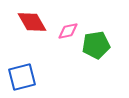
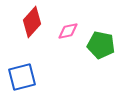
red diamond: rotated 72 degrees clockwise
green pentagon: moved 5 px right; rotated 20 degrees clockwise
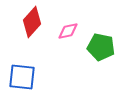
green pentagon: moved 2 px down
blue square: rotated 20 degrees clockwise
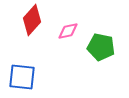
red diamond: moved 2 px up
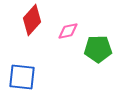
green pentagon: moved 3 px left, 2 px down; rotated 12 degrees counterclockwise
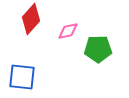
red diamond: moved 1 px left, 1 px up
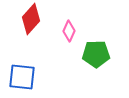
pink diamond: moved 1 px right; rotated 55 degrees counterclockwise
green pentagon: moved 2 px left, 5 px down
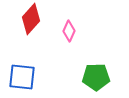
green pentagon: moved 23 px down
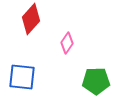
pink diamond: moved 2 px left, 12 px down; rotated 10 degrees clockwise
green pentagon: moved 4 px down
